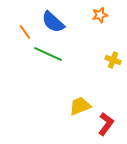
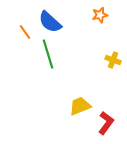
blue semicircle: moved 3 px left
green line: rotated 48 degrees clockwise
red L-shape: moved 1 px up
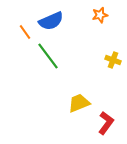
blue semicircle: moved 1 px right, 1 px up; rotated 65 degrees counterclockwise
green line: moved 2 px down; rotated 20 degrees counterclockwise
yellow trapezoid: moved 1 px left, 3 px up
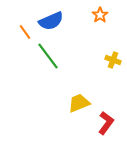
orange star: rotated 21 degrees counterclockwise
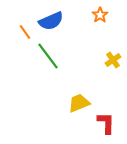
yellow cross: rotated 35 degrees clockwise
red L-shape: rotated 35 degrees counterclockwise
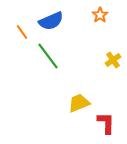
orange line: moved 3 px left
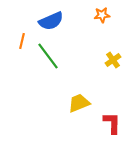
orange star: moved 2 px right; rotated 28 degrees clockwise
orange line: moved 9 px down; rotated 49 degrees clockwise
red L-shape: moved 6 px right
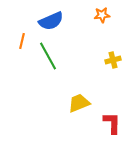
green line: rotated 8 degrees clockwise
yellow cross: rotated 21 degrees clockwise
